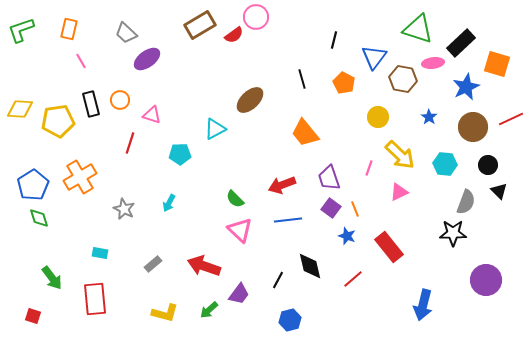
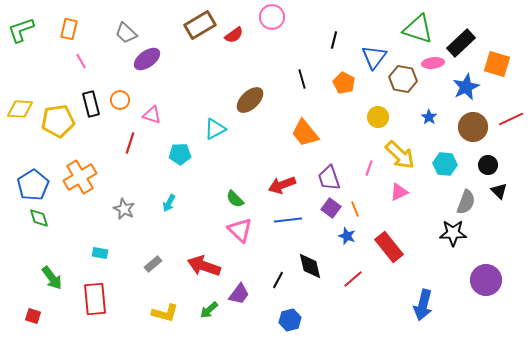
pink circle at (256, 17): moved 16 px right
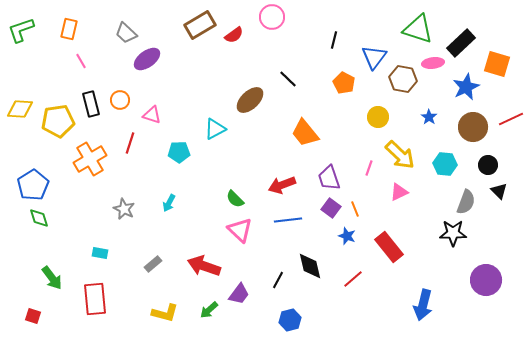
black line at (302, 79): moved 14 px left; rotated 30 degrees counterclockwise
cyan pentagon at (180, 154): moved 1 px left, 2 px up
orange cross at (80, 177): moved 10 px right, 18 px up
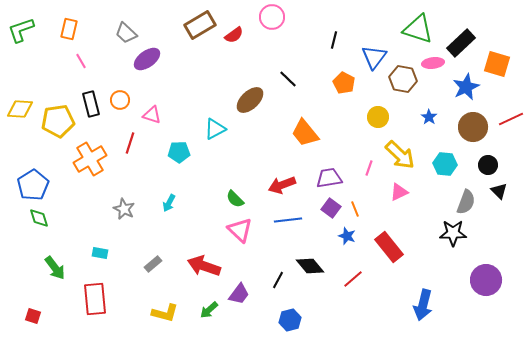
purple trapezoid at (329, 178): rotated 100 degrees clockwise
black diamond at (310, 266): rotated 28 degrees counterclockwise
green arrow at (52, 278): moved 3 px right, 10 px up
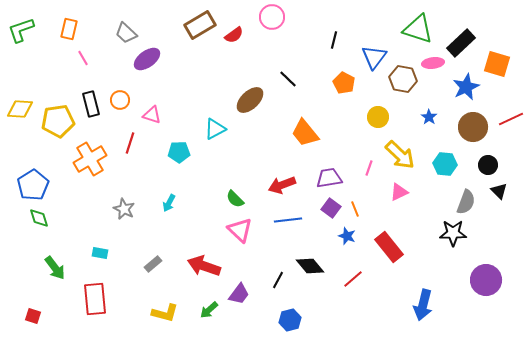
pink line at (81, 61): moved 2 px right, 3 px up
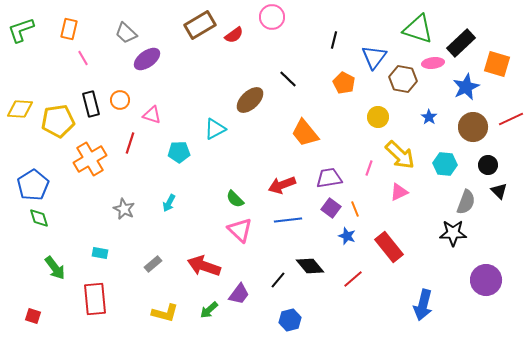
black line at (278, 280): rotated 12 degrees clockwise
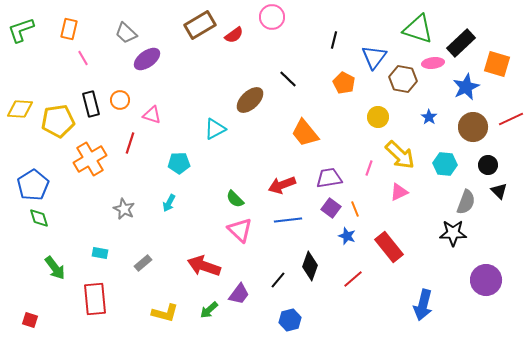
cyan pentagon at (179, 152): moved 11 px down
gray rectangle at (153, 264): moved 10 px left, 1 px up
black diamond at (310, 266): rotated 60 degrees clockwise
red square at (33, 316): moved 3 px left, 4 px down
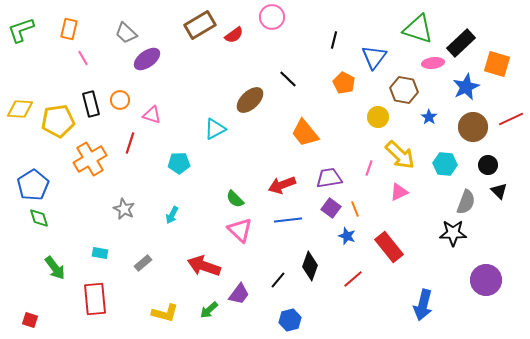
brown hexagon at (403, 79): moved 1 px right, 11 px down
cyan arrow at (169, 203): moved 3 px right, 12 px down
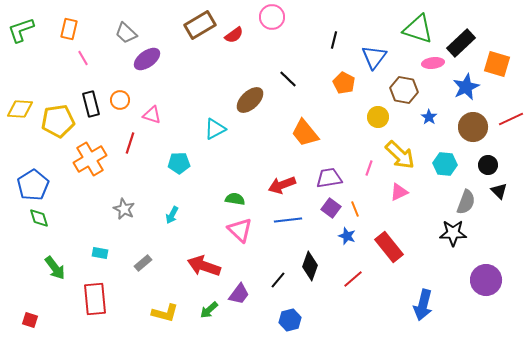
green semicircle at (235, 199): rotated 144 degrees clockwise
